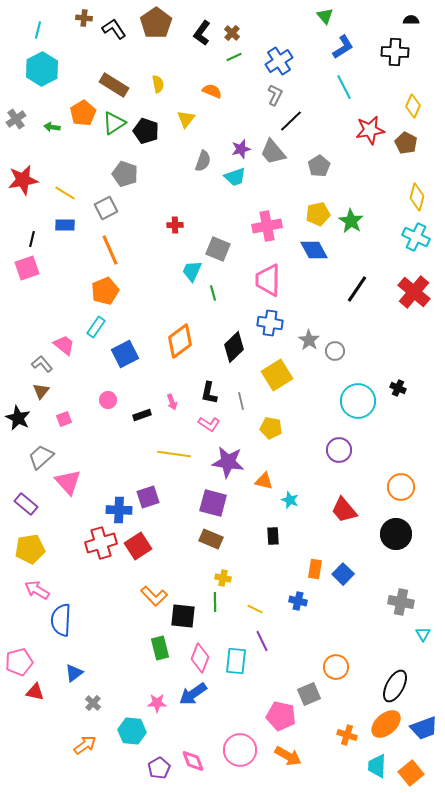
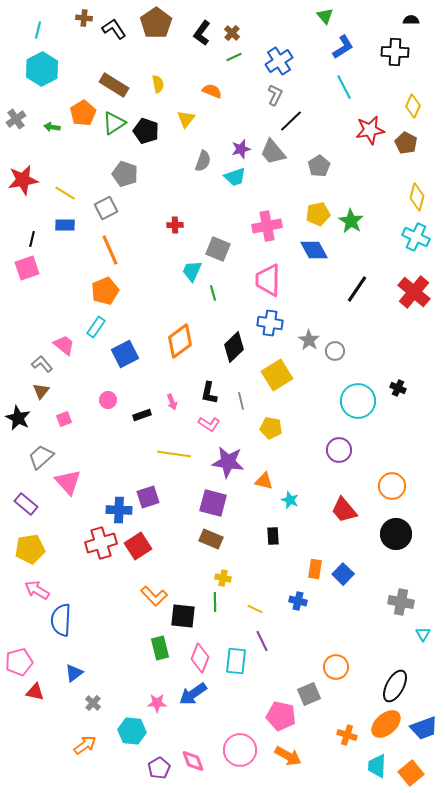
orange circle at (401, 487): moved 9 px left, 1 px up
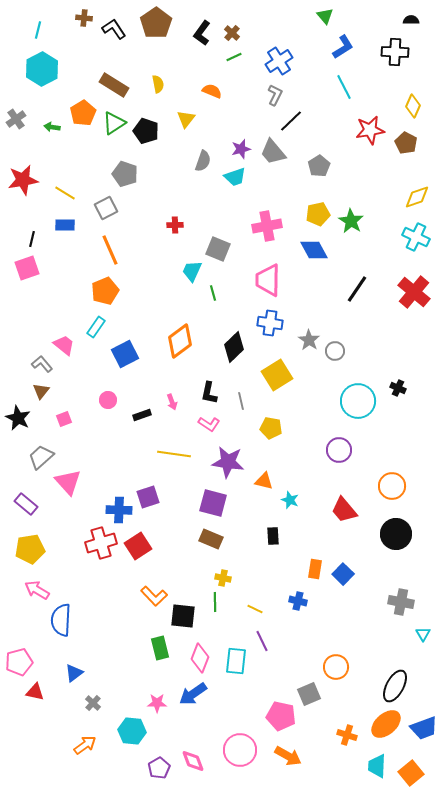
yellow diamond at (417, 197): rotated 56 degrees clockwise
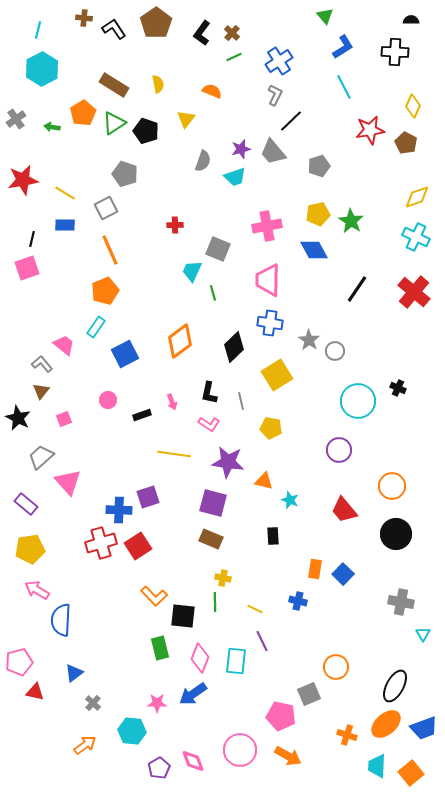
gray pentagon at (319, 166): rotated 15 degrees clockwise
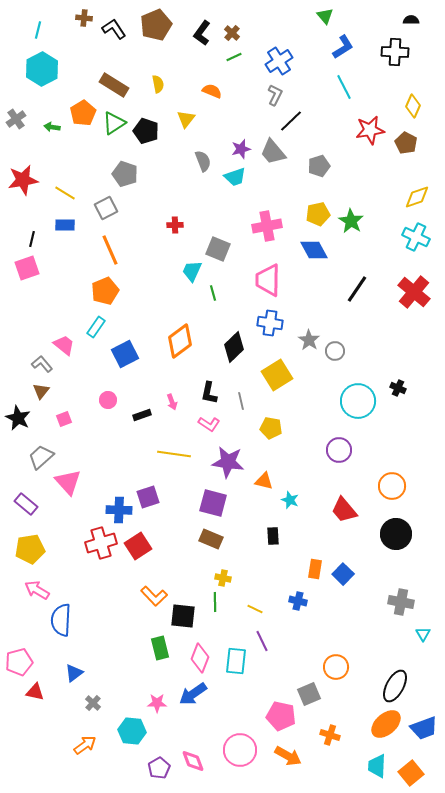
brown pentagon at (156, 23): moved 2 px down; rotated 12 degrees clockwise
gray semicircle at (203, 161): rotated 40 degrees counterclockwise
orange cross at (347, 735): moved 17 px left
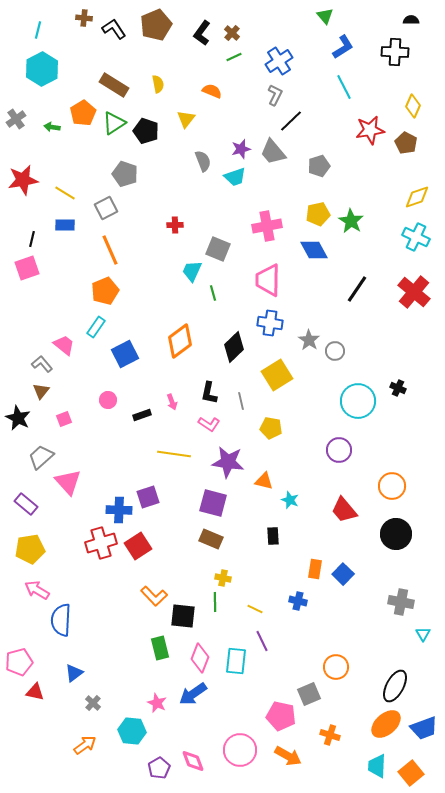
pink star at (157, 703): rotated 24 degrees clockwise
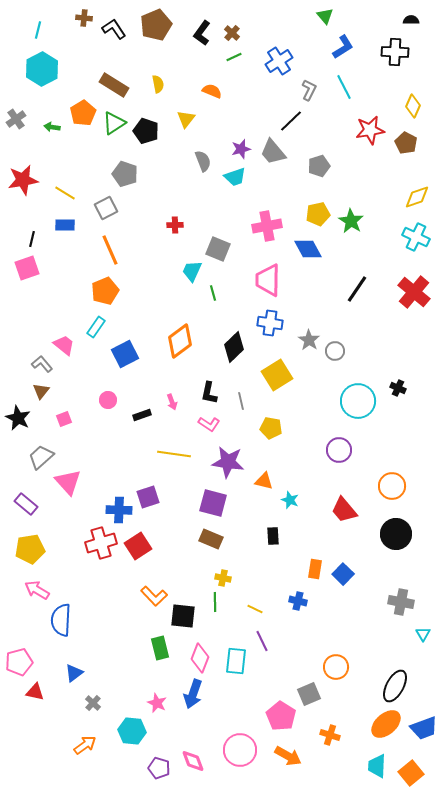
gray L-shape at (275, 95): moved 34 px right, 5 px up
blue diamond at (314, 250): moved 6 px left, 1 px up
blue arrow at (193, 694): rotated 36 degrees counterclockwise
pink pentagon at (281, 716): rotated 20 degrees clockwise
purple pentagon at (159, 768): rotated 25 degrees counterclockwise
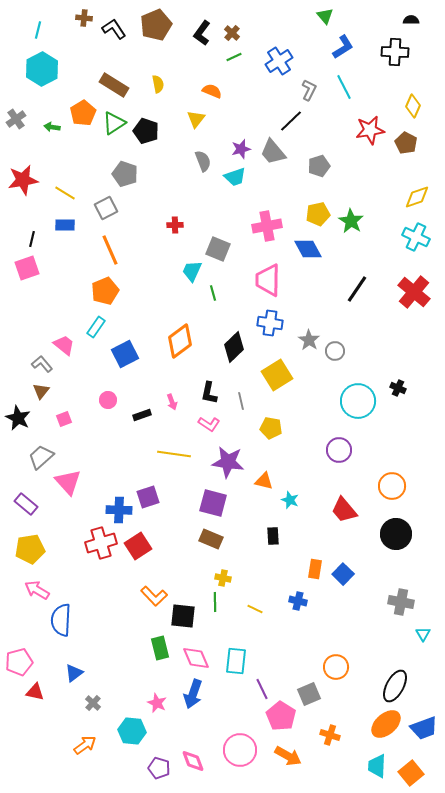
yellow triangle at (186, 119): moved 10 px right
purple line at (262, 641): moved 48 px down
pink diamond at (200, 658): moved 4 px left; rotated 44 degrees counterclockwise
